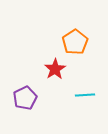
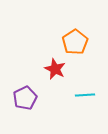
red star: rotated 15 degrees counterclockwise
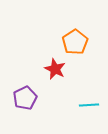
cyan line: moved 4 px right, 10 px down
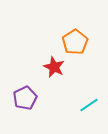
red star: moved 1 px left, 2 px up
cyan line: rotated 30 degrees counterclockwise
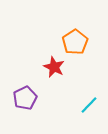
cyan line: rotated 12 degrees counterclockwise
